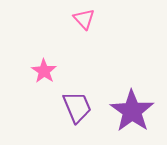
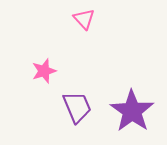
pink star: rotated 20 degrees clockwise
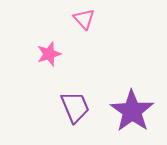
pink star: moved 5 px right, 17 px up
purple trapezoid: moved 2 px left
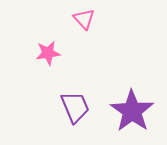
pink star: moved 1 px left, 1 px up; rotated 10 degrees clockwise
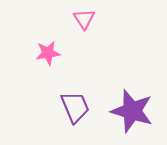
pink triangle: rotated 10 degrees clockwise
purple star: rotated 18 degrees counterclockwise
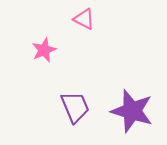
pink triangle: rotated 30 degrees counterclockwise
pink star: moved 4 px left, 3 px up; rotated 15 degrees counterclockwise
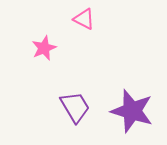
pink star: moved 2 px up
purple trapezoid: rotated 8 degrees counterclockwise
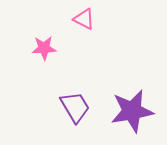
pink star: rotated 20 degrees clockwise
purple star: rotated 27 degrees counterclockwise
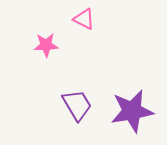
pink star: moved 2 px right, 3 px up
purple trapezoid: moved 2 px right, 2 px up
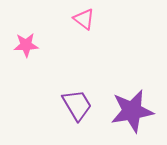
pink triangle: rotated 10 degrees clockwise
pink star: moved 20 px left
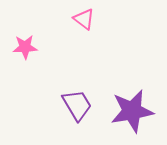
pink star: moved 1 px left, 2 px down
